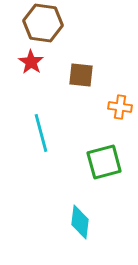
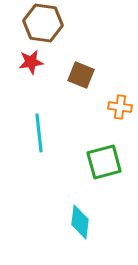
red star: rotated 30 degrees clockwise
brown square: rotated 16 degrees clockwise
cyan line: moved 2 px left; rotated 9 degrees clockwise
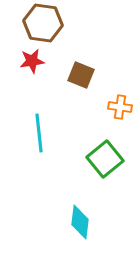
red star: moved 1 px right, 1 px up
green square: moved 1 px right, 3 px up; rotated 24 degrees counterclockwise
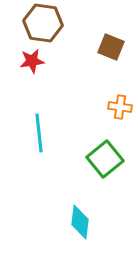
brown square: moved 30 px right, 28 px up
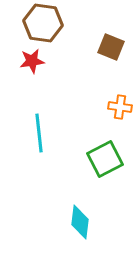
green square: rotated 12 degrees clockwise
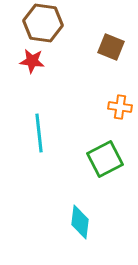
red star: rotated 15 degrees clockwise
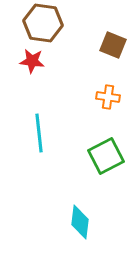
brown square: moved 2 px right, 2 px up
orange cross: moved 12 px left, 10 px up
green square: moved 1 px right, 3 px up
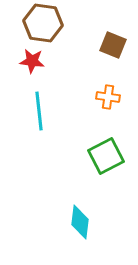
cyan line: moved 22 px up
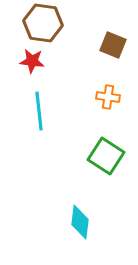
green square: rotated 30 degrees counterclockwise
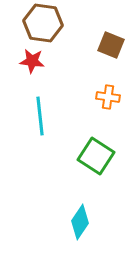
brown square: moved 2 px left
cyan line: moved 1 px right, 5 px down
green square: moved 10 px left
cyan diamond: rotated 28 degrees clockwise
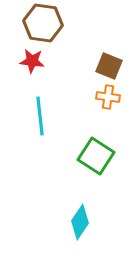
brown square: moved 2 px left, 21 px down
